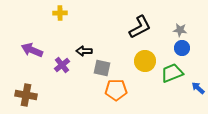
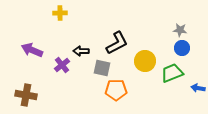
black L-shape: moved 23 px left, 16 px down
black arrow: moved 3 px left
blue arrow: rotated 32 degrees counterclockwise
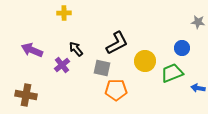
yellow cross: moved 4 px right
gray star: moved 18 px right, 8 px up
black arrow: moved 5 px left, 2 px up; rotated 49 degrees clockwise
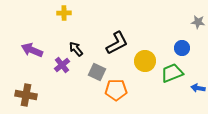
gray square: moved 5 px left, 4 px down; rotated 12 degrees clockwise
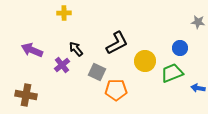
blue circle: moved 2 px left
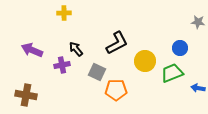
purple cross: rotated 28 degrees clockwise
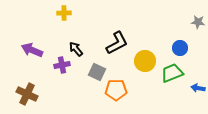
brown cross: moved 1 px right, 1 px up; rotated 15 degrees clockwise
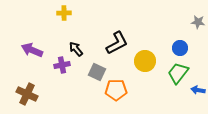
green trapezoid: moved 6 px right; rotated 30 degrees counterclockwise
blue arrow: moved 2 px down
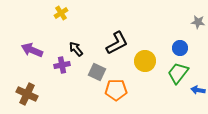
yellow cross: moved 3 px left; rotated 32 degrees counterclockwise
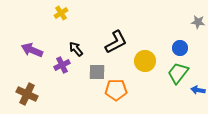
black L-shape: moved 1 px left, 1 px up
purple cross: rotated 14 degrees counterclockwise
gray square: rotated 24 degrees counterclockwise
